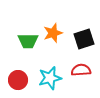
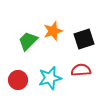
orange star: moved 2 px up
green trapezoid: rotated 135 degrees clockwise
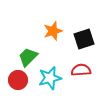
green trapezoid: moved 16 px down
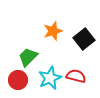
black square: rotated 20 degrees counterclockwise
red semicircle: moved 5 px left, 6 px down; rotated 18 degrees clockwise
cyan star: rotated 10 degrees counterclockwise
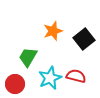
green trapezoid: rotated 15 degrees counterclockwise
red circle: moved 3 px left, 4 px down
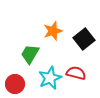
green trapezoid: moved 2 px right, 3 px up
red semicircle: moved 3 px up
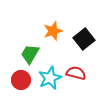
red circle: moved 6 px right, 4 px up
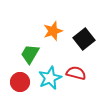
red circle: moved 1 px left, 2 px down
